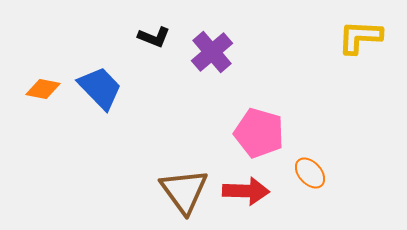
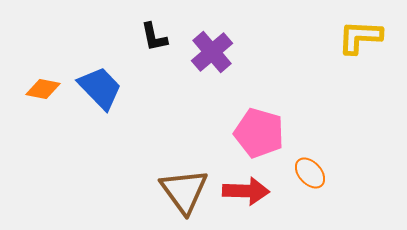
black L-shape: rotated 56 degrees clockwise
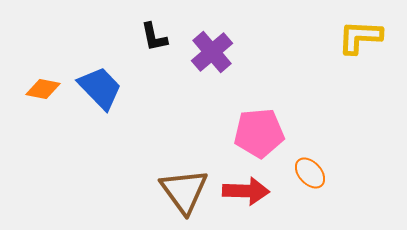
pink pentagon: rotated 21 degrees counterclockwise
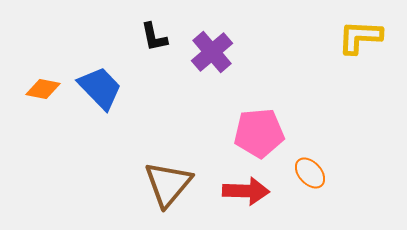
brown triangle: moved 16 px left, 7 px up; rotated 16 degrees clockwise
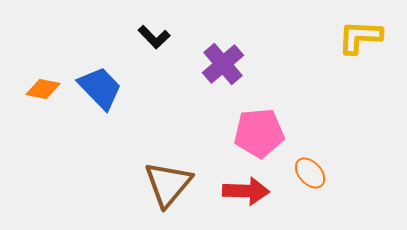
black L-shape: rotated 32 degrees counterclockwise
purple cross: moved 11 px right, 12 px down
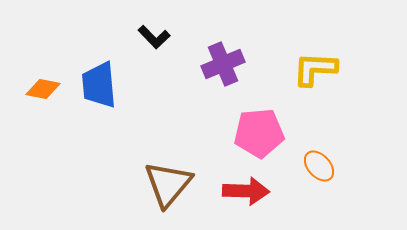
yellow L-shape: moved 45 px left, 32 px down
purple cross: rotated 18 degrees clockwise
blue trapezoid: moved 1 px left, 3 px up; rotated 141 degrees counterclockwise
orange ellipse: moved 9 px right, 7 px up
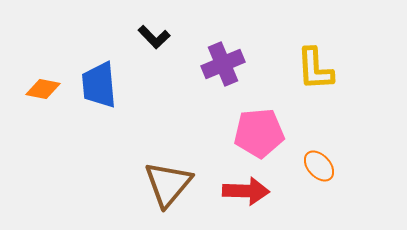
yellow L-shape: rotated 96 degrees counterclockwise
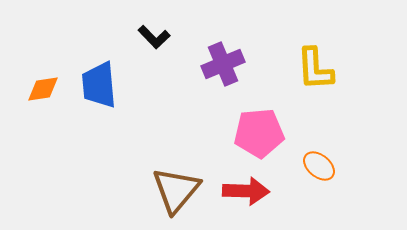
orange diamond: rotated 20 degrees counterclockwise
orange ellipse: rotated 8 degrees counterclockwise
brown triangle: moved 8 px right, 6 px down
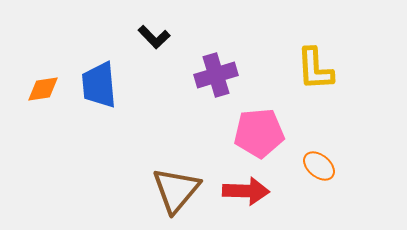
purple cross: moved 7 px left, 11 px down; rotated 6 degrees clockwise
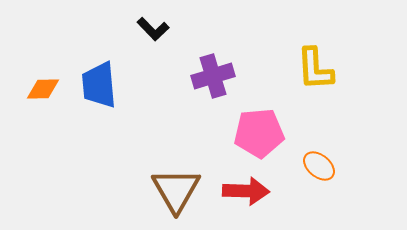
black L-shape: moved 1 px left, 8 px up
purple cross: moved 3 px left, 1 px down
orange diamond: rotated 8 degrees clockwise
brown triangle: rotated 10 degrees counterclockwise
